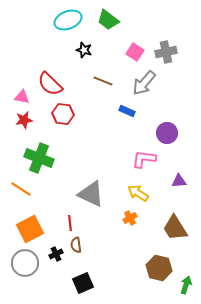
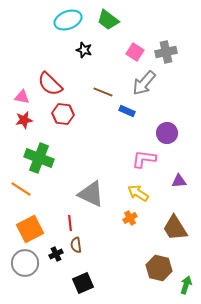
brown line: moved 11 px down
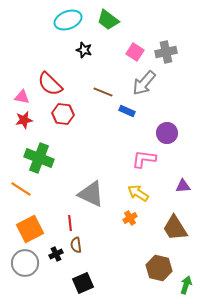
purple triangle: moved 4 px right, 5 px down
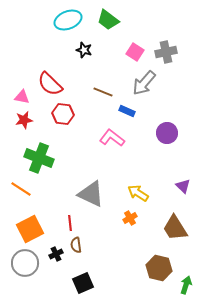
pink L-shape: moved 32 px left, 21 px up; rotated 30 degrees clockwise
purple triangle: rotated 49 degrees clockwise
